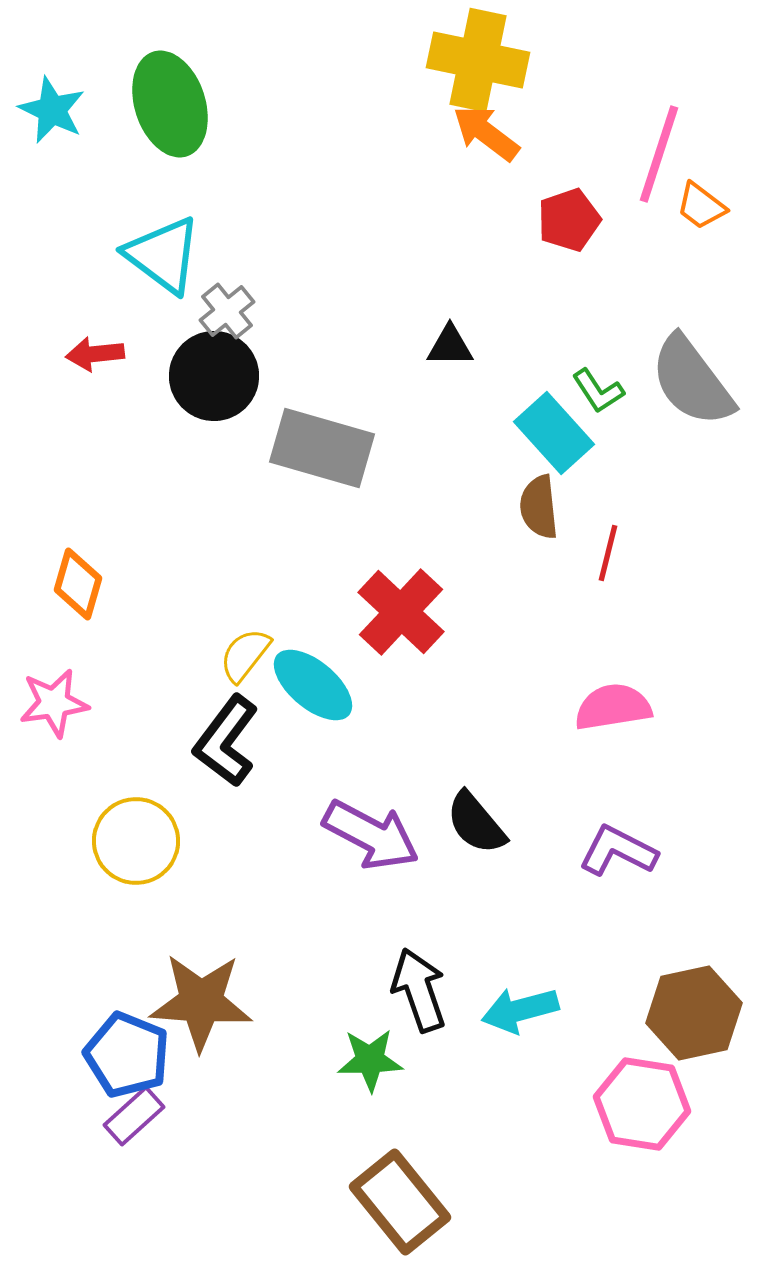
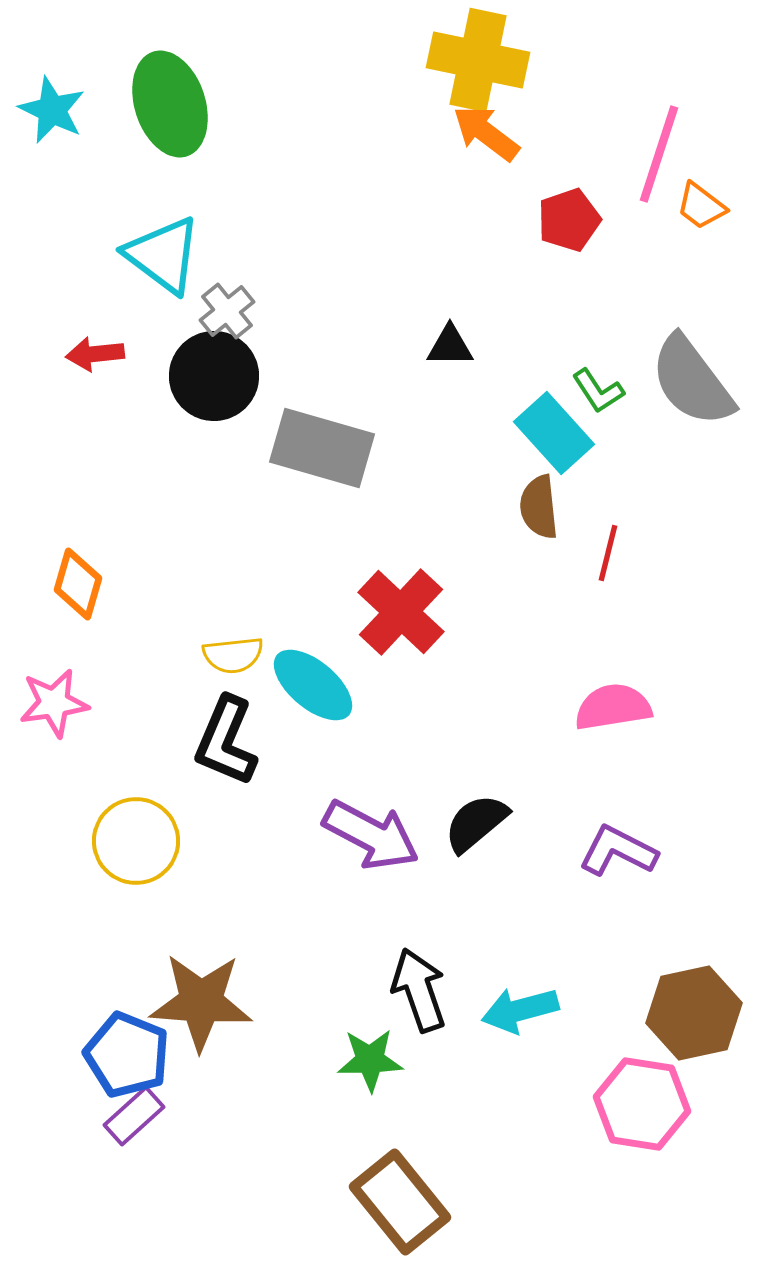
yellow semicircle: moved 12 px left; rotated 134 degrees counterclockwise
black L-shape: rotated 14 degrees counterclockwise
black semicircle: rotated 90 degrees clockwise
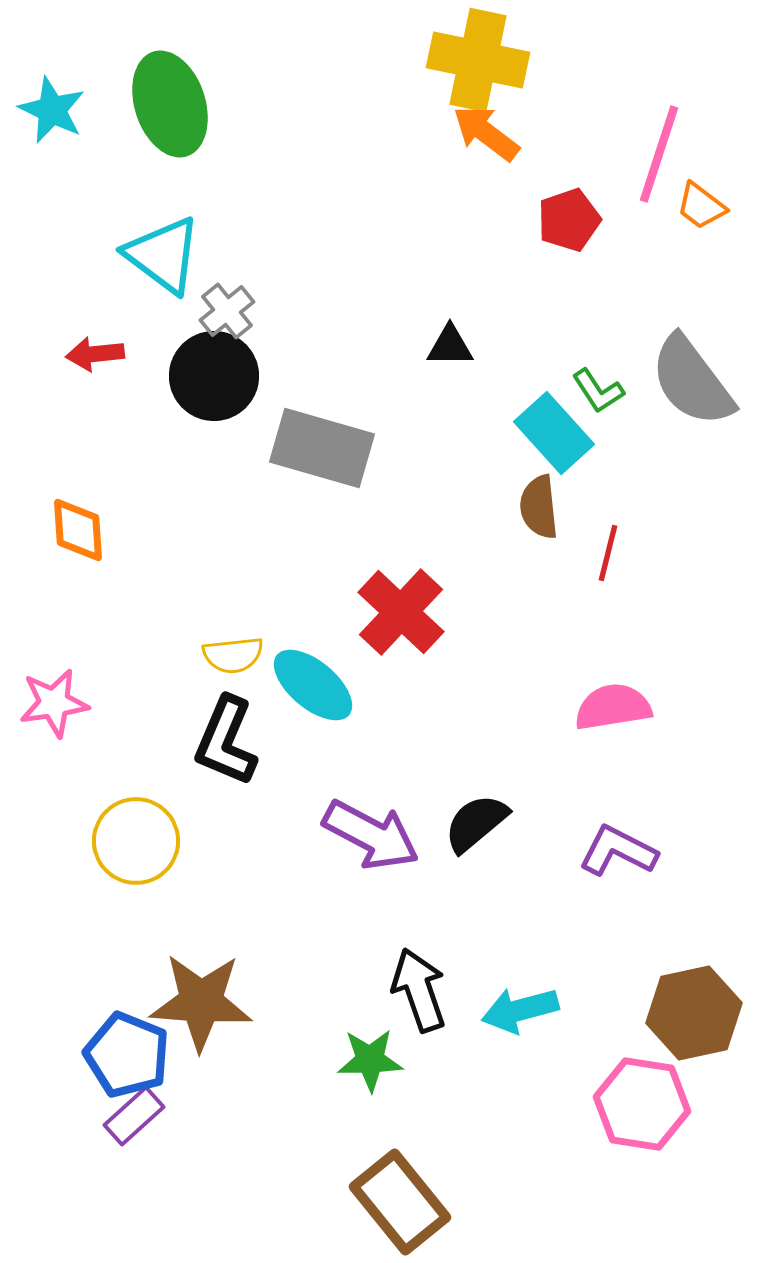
orange diamond: moved 54 px up; rotated 20 degrees counterclockwise
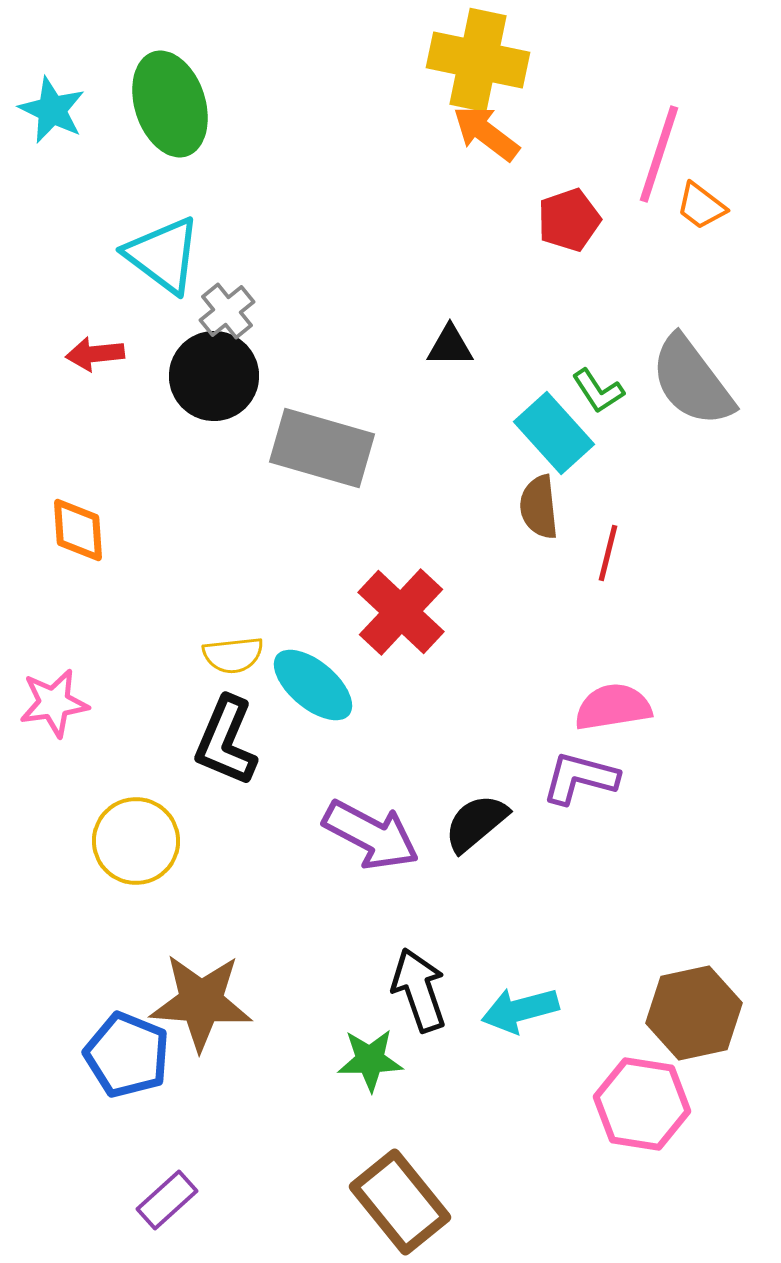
purple L-shape: moved 38 px left, 73 px up; rotated 12 degrees counterclockwise
purple rectangle: moved 33 px right, 84 px down
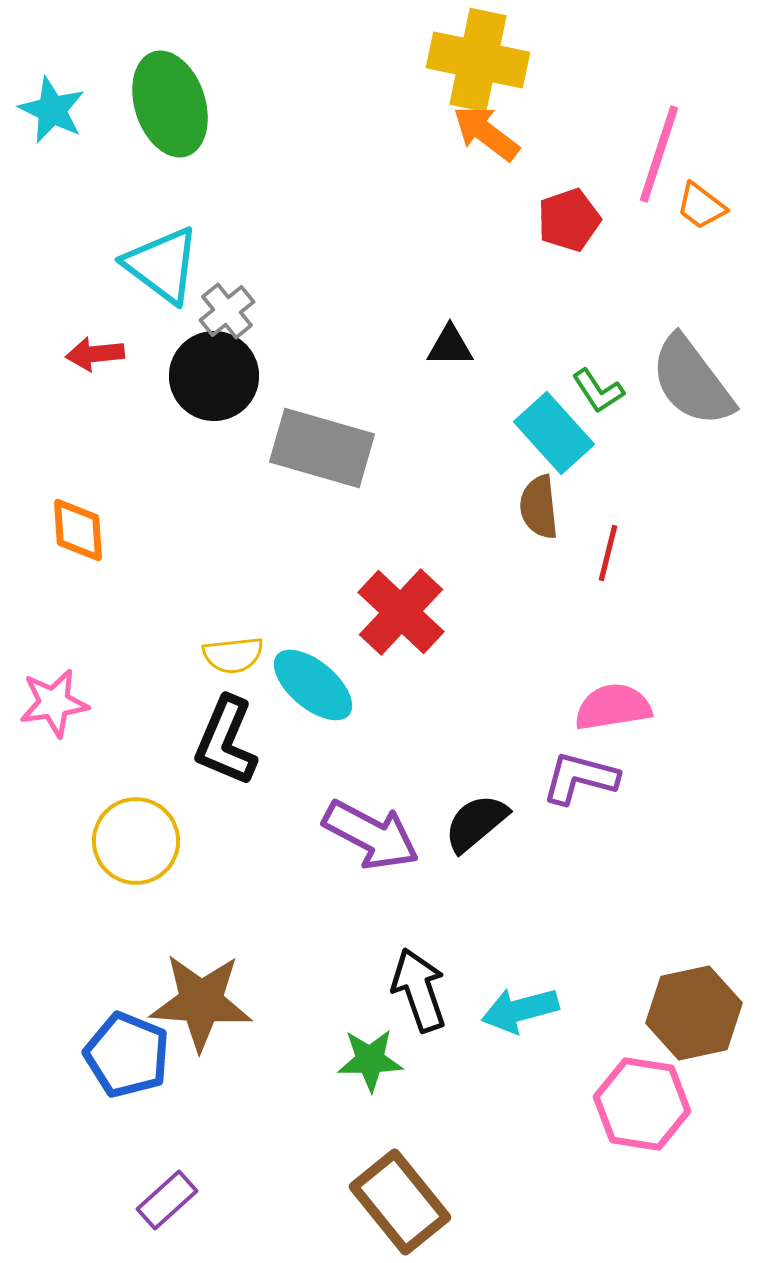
cyan triangle: moved 1 px left, 10 px down
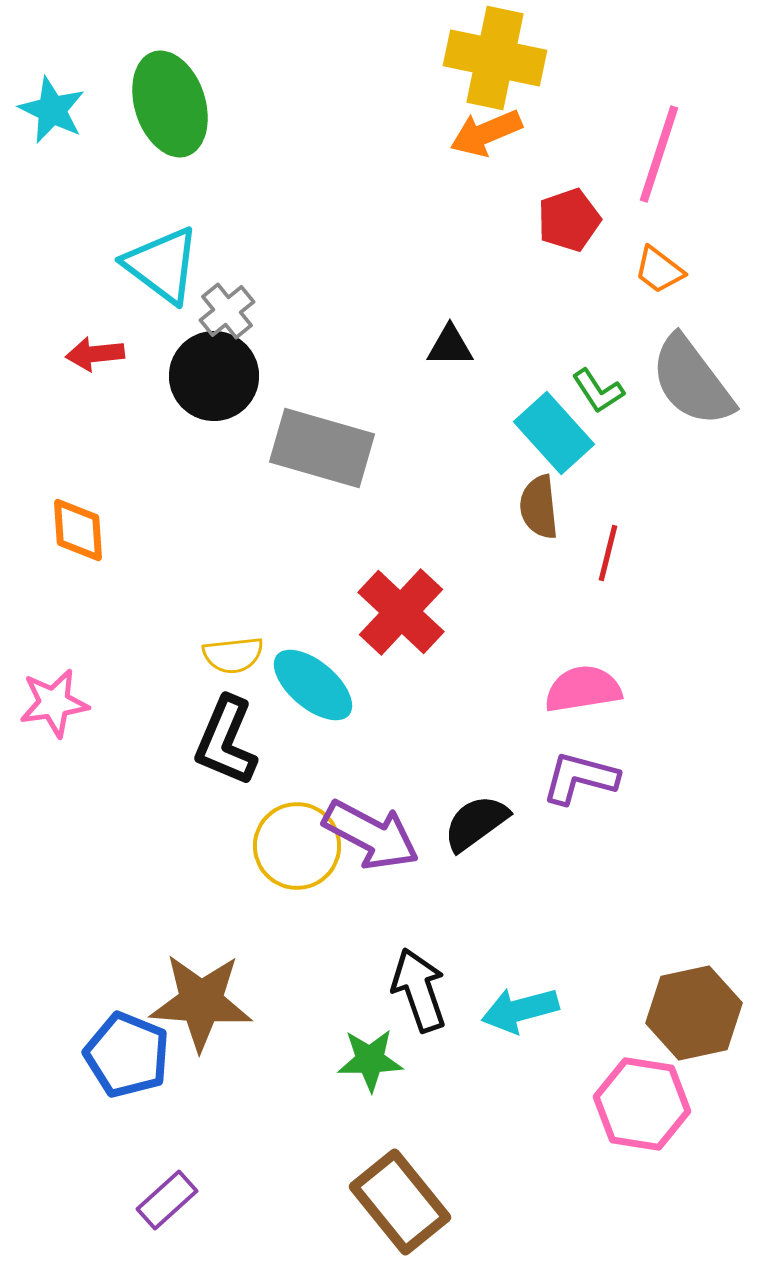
yellow cross: moved 17 px right, 2 px up
orange arrow: rotated 60 degrees counterclockwise
orange trapezoid: moved 42 px left, 64 px down
pink semicircle: moved 30 px left, 18 px up
black semicircle: rotated 4 degrees clockwise
yellow circle: moved 161 px right, 5 px down
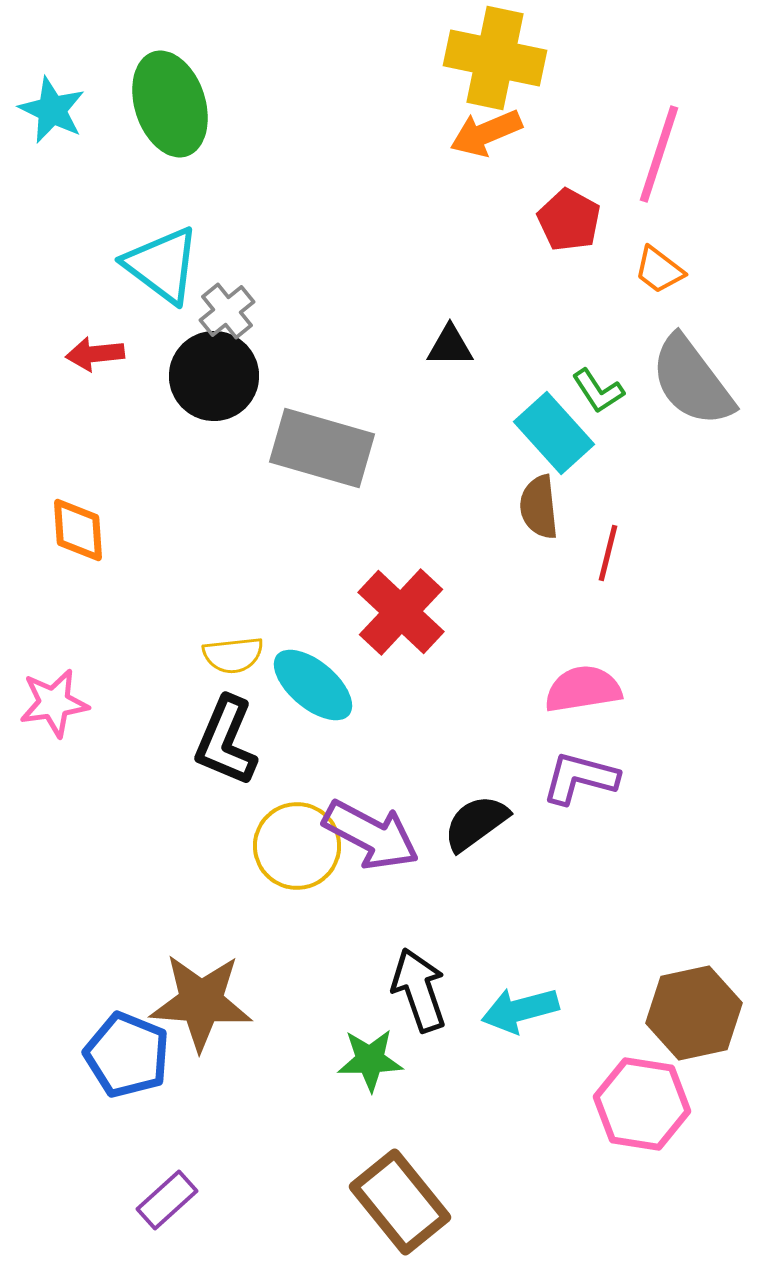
red pentagon: rotated 24 degrees counterclockwise
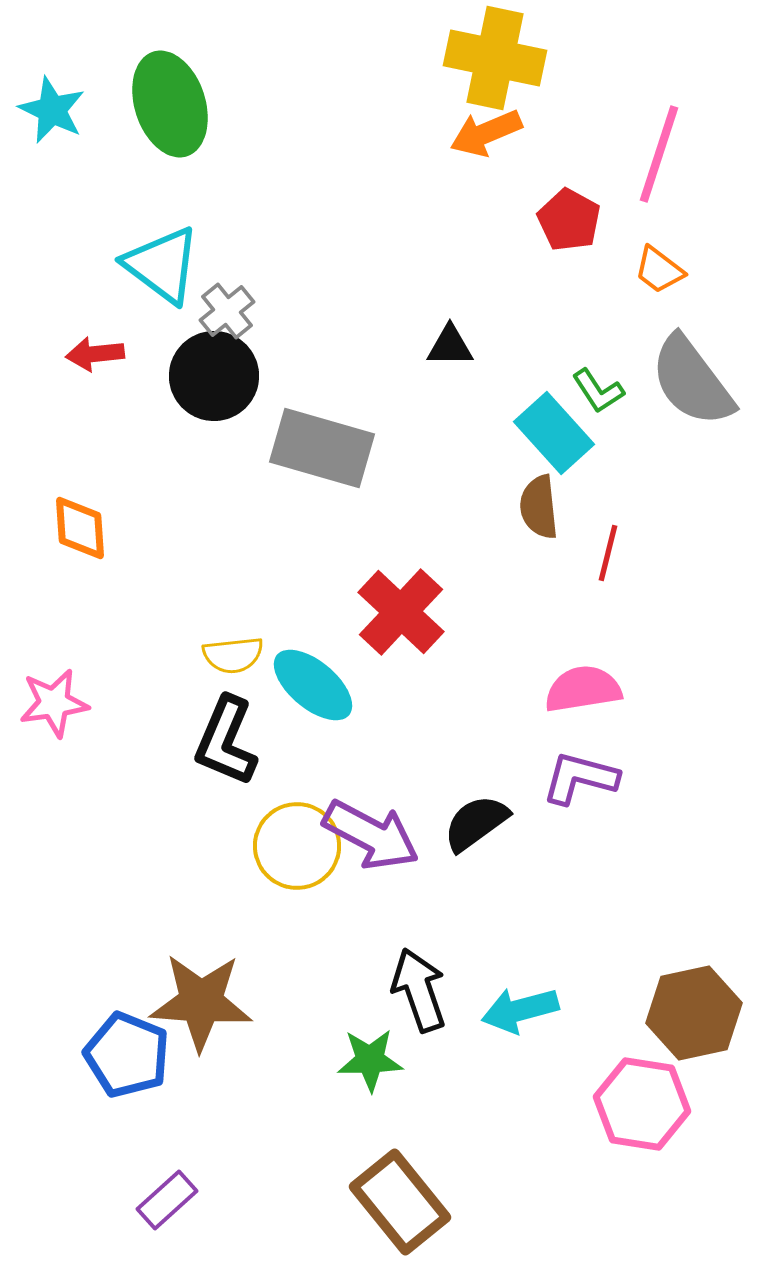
orange diamond: moved 2 px right, 2 px up
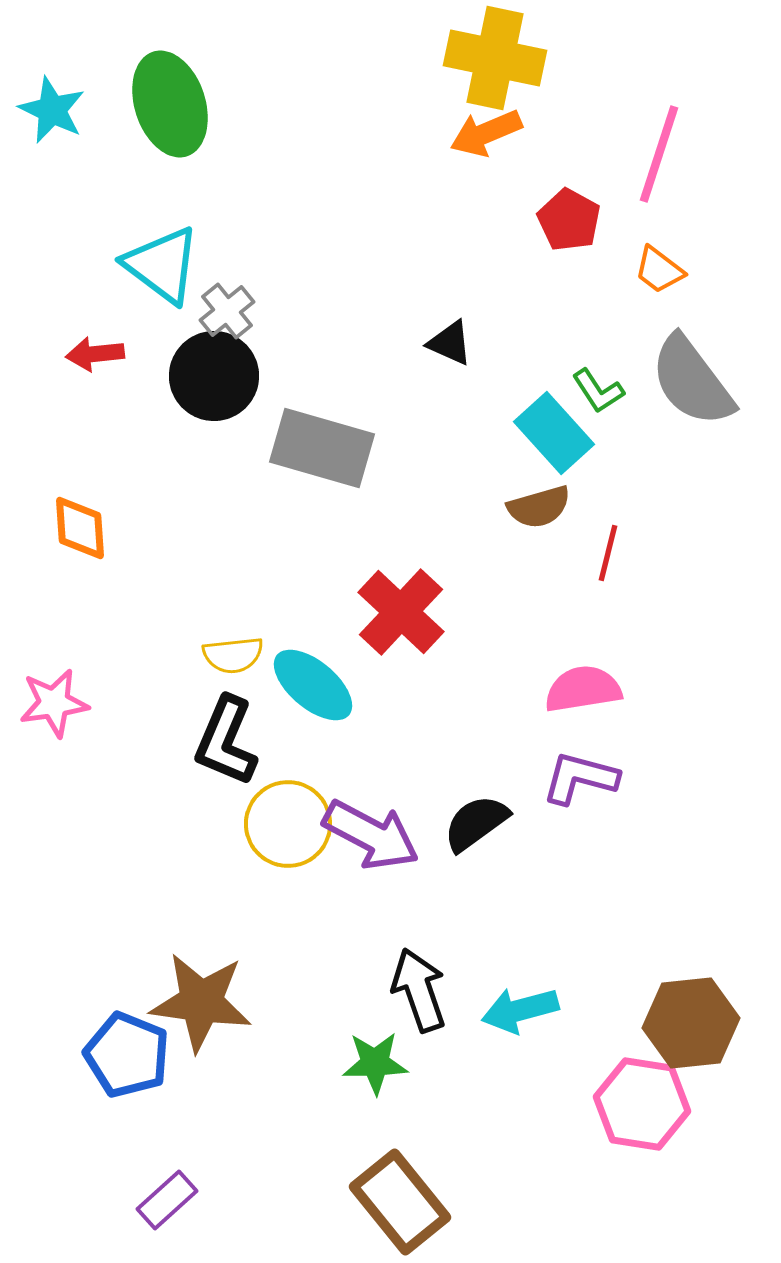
black triangle: moved 3 px up; rotated 24 degrees clockwise
brown semicircle: rotated 100 degrees counterclockwise
yellow circle: moved 9 px left, 22 px up
brown star: rotated 4 degrees clockwise
brown hexagon: moved 3 px left, 10 px down; rotated 6 degrees clockwise
green star: moved 5 px right, 3 px down
